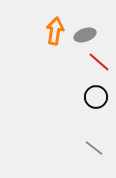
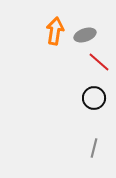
black circle: moved 2 px left, 1 px down
gray line: rotated 66 degrees clockwise
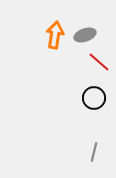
orange arrow: moved 4 px down
gray line: moved 4 px down
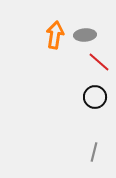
gray ellipse: rotated 15 degrees clockwise
black circle: moved 1 px right, 1 px up
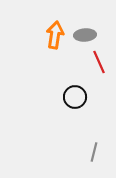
red line: rotated 25 degrees clockwise
black circle: moved 20 px left
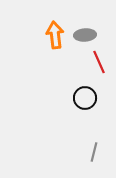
orange arrow: rotated 16 degrees counterclockwise
black circle: moved 10 px right, 1 px down
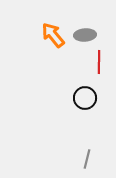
orange arrow: moved 2 px left; rotated 32 degrees counterclockwise
red line: rotated 25 degrees clockwise
gray line: moved 7 px left, 7 px down
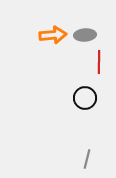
orange arrow: rotated 124 degrees clockwise
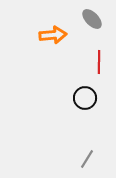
gray ellipse: moved 7 px right, 16 px up; rotated 50 degrees clockwise
gray line: rotated 18 degrees clockwise
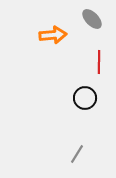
gray line: moved 10 px left, 5 px up
